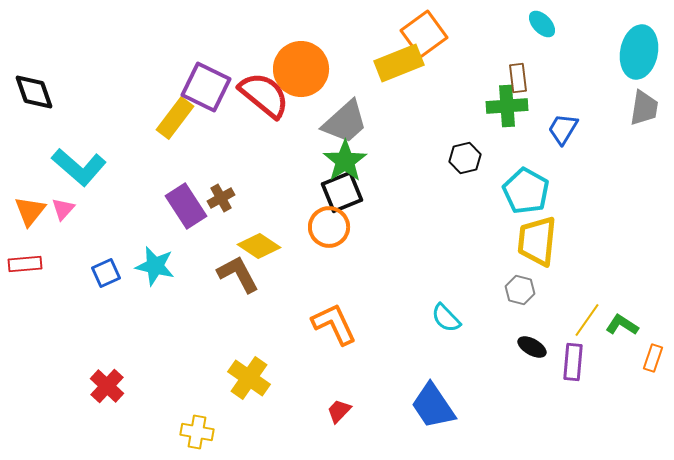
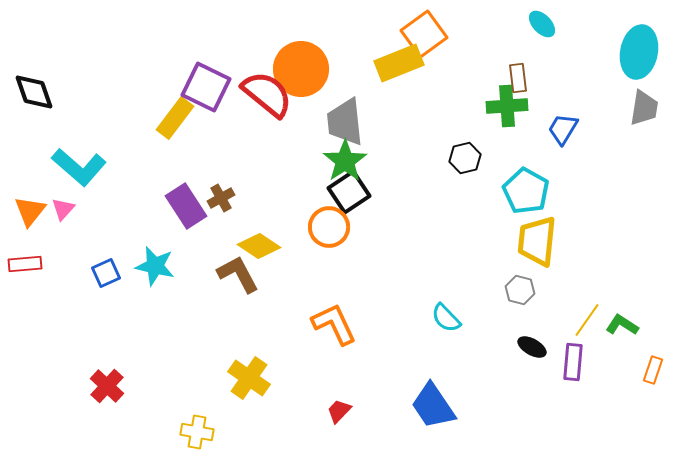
red semicircle at (264, 95): moved 3 px right, 1 px up
gray trapezoid at (345, 122): rotated 126 degrees clockwise
black square at (342, 192): moved 7 px right; rotated 12 degrees counterclockwise
orange rectangle at (653, 358): moved 12 px down
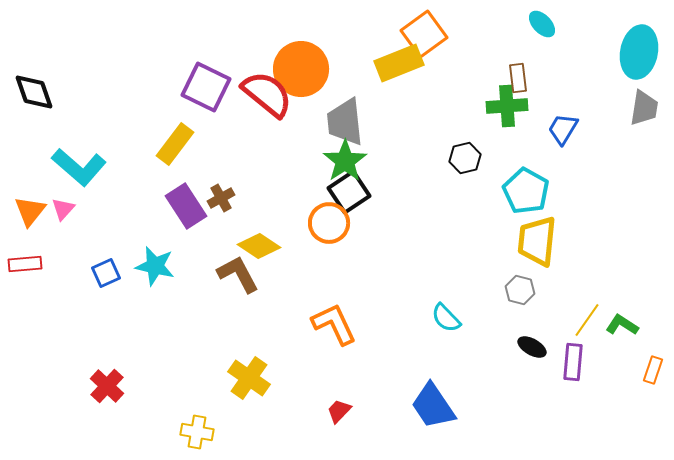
yellow rectangle at (175, 118): moved 26 px down
orange circle at (329, 227): moved 4 px up
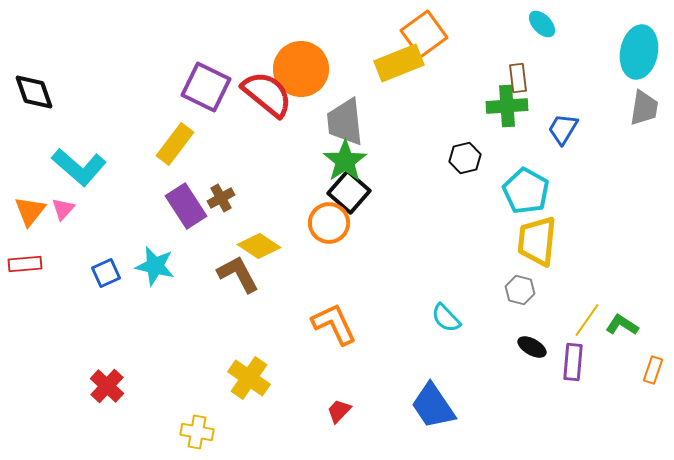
black square at (349, 192): rotated 15 degrees counterclockwise
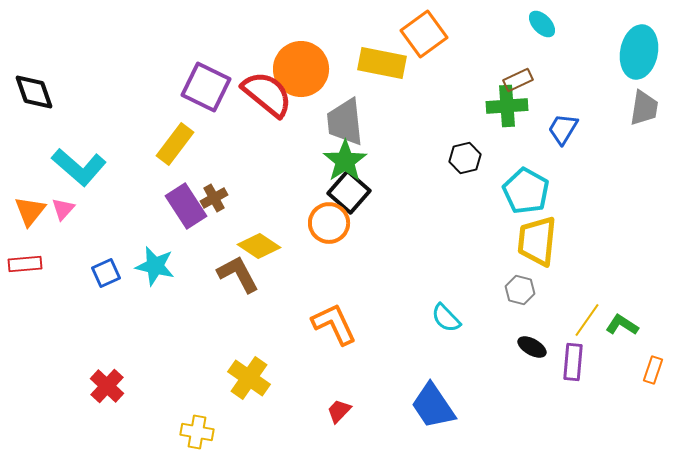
yellow rectangle at (399, 63): moved 17 px left; rotated 33 degrees clockwise
brown rectangle at (518, 78): moved 2 px down; rotated 72 degrees clockwise
brown cross at (221, 198): moved 7 px left
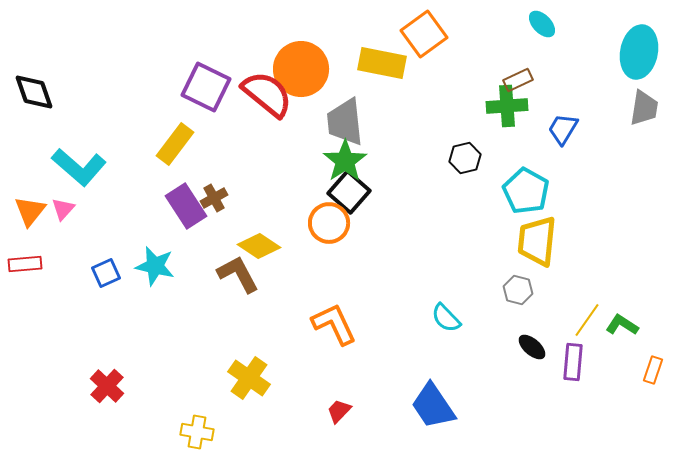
gray hexagon at (520, 290): moved 2 px left
black ellipse at (532, 347): rotated 12 degrees clockwise
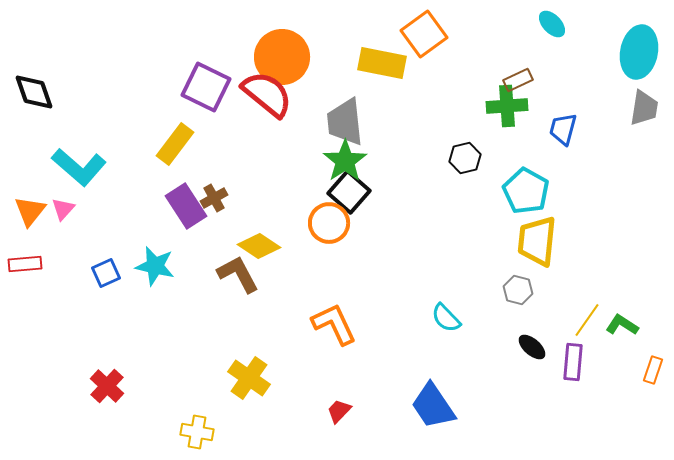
cyan ellipse at (542, 24): moved 10 px right
orange circle at (301, 69): moved 19 px left, 12 px up
blue trapezoid at (563, 129): rotated 16 degrees counterclockwise
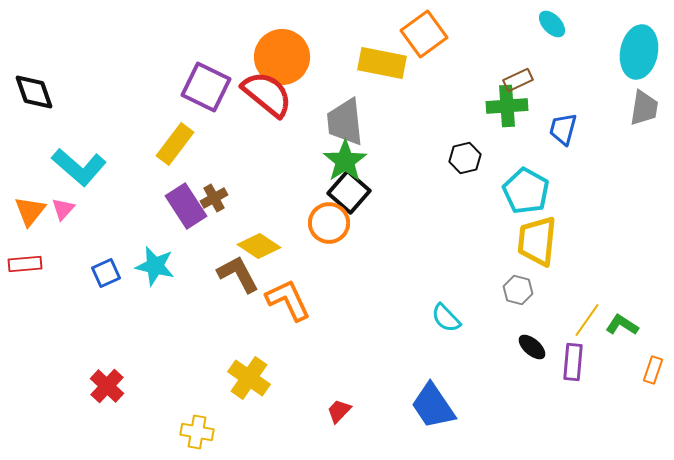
orange L-shape at (334, 324): moved 46 px left, 24 px up
